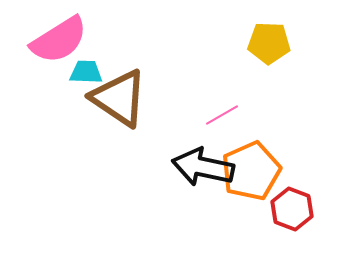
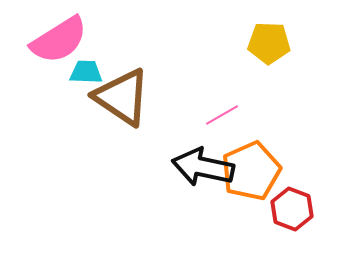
brown triangle: moved 3 px right, 1 px up
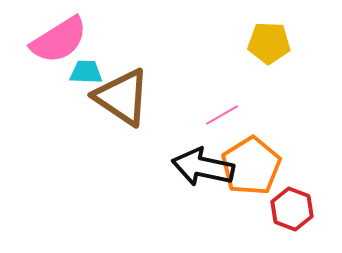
orange pentagon: moved 5 px up; rotated 8 degrees counterclockwise
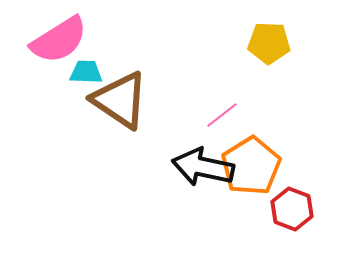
brown triangle: moved 2 px left, 3 px down
pink line: rotated 8 degrees counterclockwise
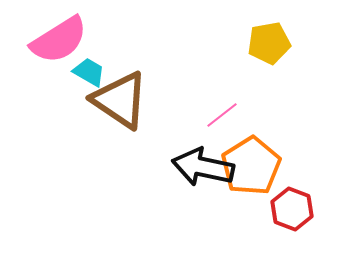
yellow pentagon: rotated 12 degrees counterclockwise
cyan trapezoid: moved 3 px right; rotated 28 degrees clockwise
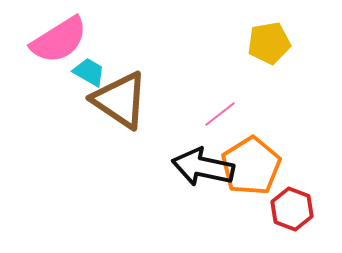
pink line: moved 2 px left, 1 px up
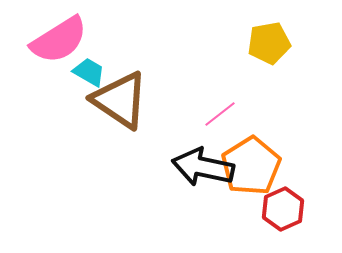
red hexagon: moved 9 px left; rotated 15 degrees clockwise
